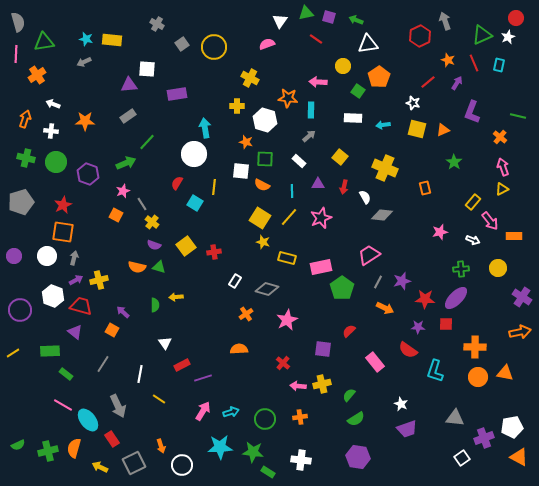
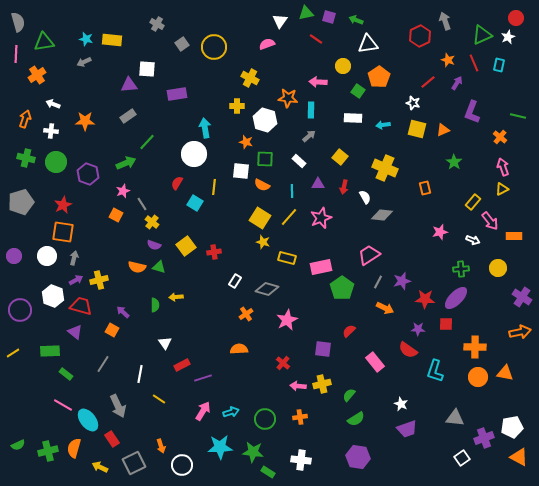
purple star at (418, 327): moved 2 px down
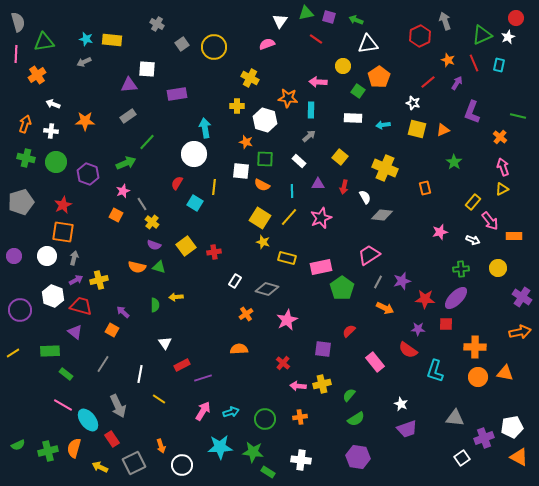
orange arrow at (25, 119): moved 5 px down
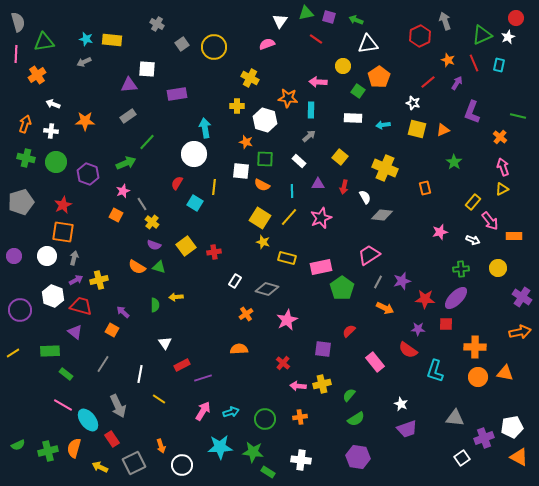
orange semicircle at (137, 267): rotated 18 degrees clockwise
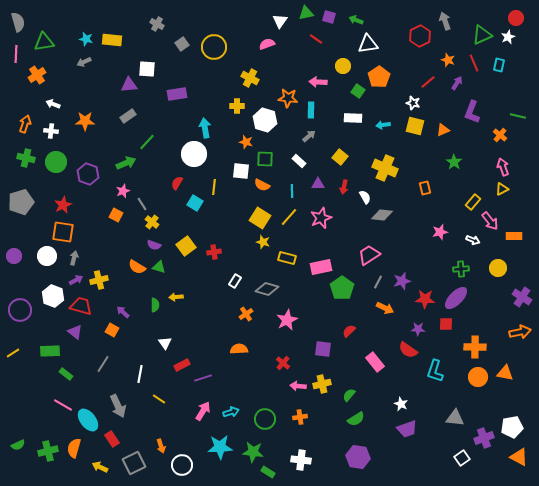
yellow square at (417, 129): moved 2 px left, 3 px up
orange cross at (500, 137): moved 2 px up
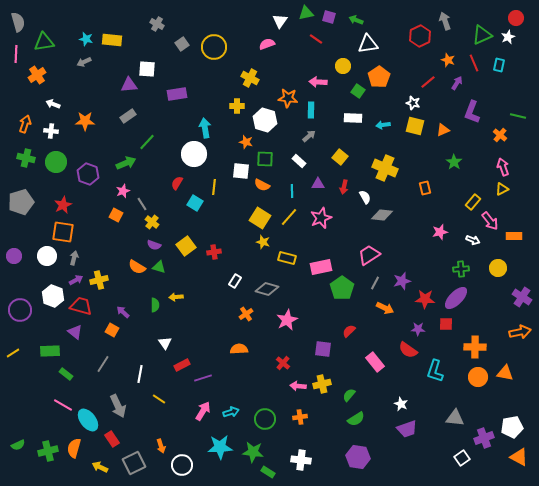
gray line at (378, 282): moved 3 px left, 1 px down
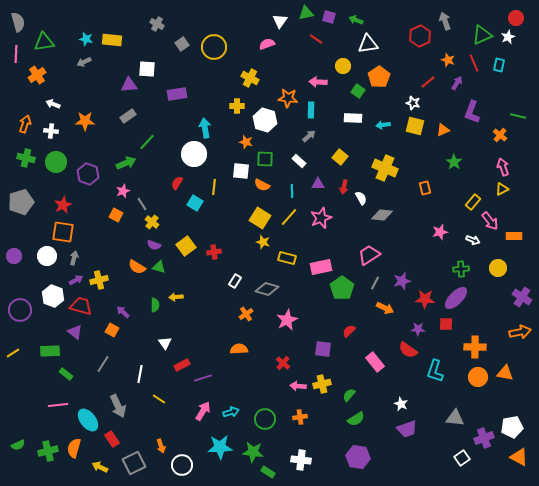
white semicircle at (365, 197): moved 4 px left, 1 px down
pink line at (63, 405): moved 5 px left; rotated 36 degrees counterclockwise
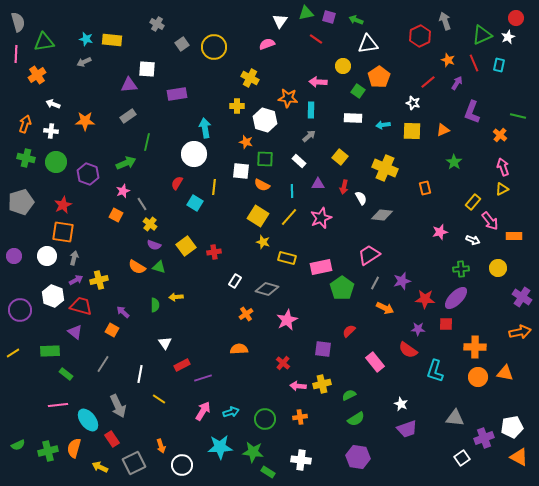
yellow square at (415, 126): moved 3 px left, 5 px down; rotated 12 degrees counterclockwise
green line at (147, 142): rotated 30 degrees counterclockwise
yellow square at (260, 218): moved 2 px left, 2 px up
yellow cross at (152, 222): moved 2 px left, 2 px down
green semicircle at (349, 395): rotated 24 degrees clockwise
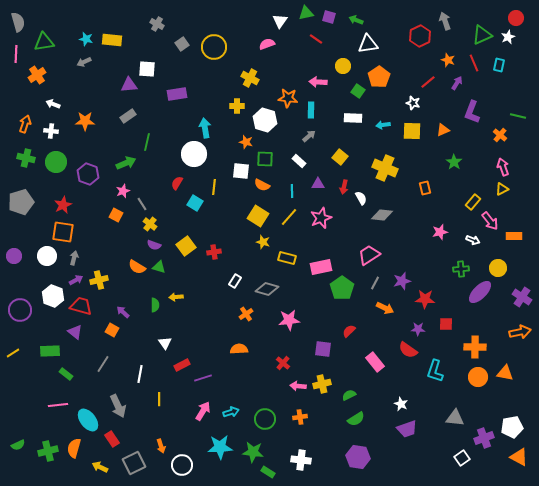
purple ellipse at (456, 298): moved 24 px right, 6 px up
pink star at (287, 320): moved 2 px right; rotated 20 degrees clockwise
yellow line at (159, 399): rotated 56 degrees clockwise
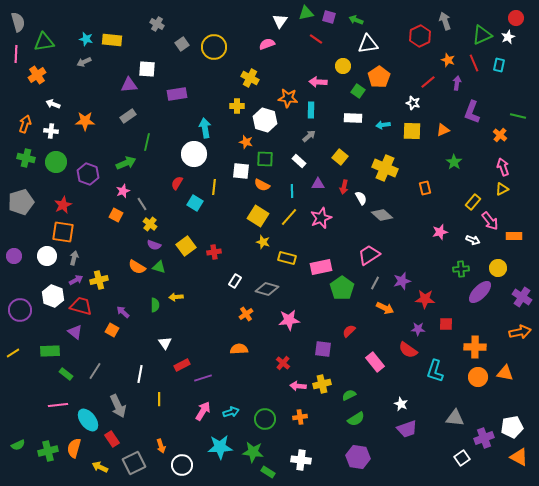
purple arrow at (457, 83): rotated 24 degrees counterclockwise
gray diamond at (382, 215): rotated 35 degrees clockwise
gray line at (103, 364): moved 8 px left, 7 px down
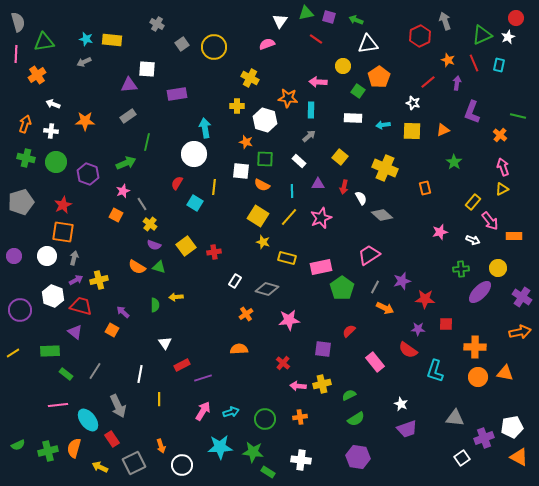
gray line at (375, 283): moved 4 px down
